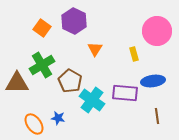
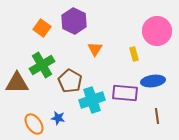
cyan cross: rotated 35 degrees clockwise
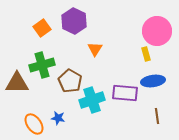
orange square: rotated 18 degrees clockwise
yellow rectangle: moved 12 px right
green cross: rotated 15 degrees clockwise
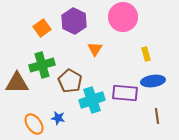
pink circle: moved 34 px left, 14 px up
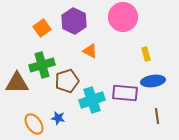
orange triangle: moved 5 px left, 2 px down; rotated 35 degrees counterclockwise
brown pentagon: moved 3 px left; rotated 25 degrees clockwise
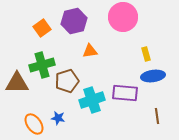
purple hexagon: rotated 20 degrees clockwise
orange triangle: rotated 35 degrees counterclockwise
blue ellipse: moved 5 px up
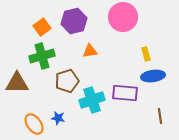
orange square: moved 1 px up
green cross: moved 9 px up
brown line: moved 3 px right
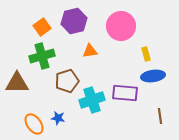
pink circle: moved 2 px left, 9 px down
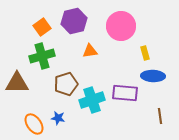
yellow rectangle: moved 1 px left, 1 px up
blue ellipse: rotated 10 degrees clockwise
brown pentagon: moved 1 px left, 3 px down
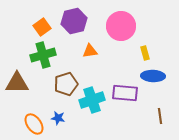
green cross: moved 1 px right, 1 px up
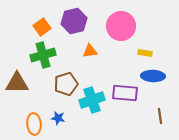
yellow rectangle: rotated 64 degrees counterclockwise
orange ellipse: rotated 30 degrees clockwise
